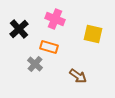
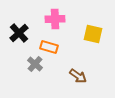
pink cross: rotated 24 degrees counterclockwise
black cross: moved 4 px down
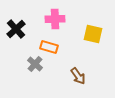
black cross: moved 3 px left, 4 px up
brown arrow: rotated 18 degrees clockwise
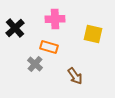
black cross: moved 1 px left, 1 px up
brown arrow: moved 3 px left
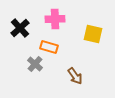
black cross: moved 5 px right
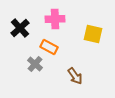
orange rectangle: rotated 12 degrees clockwise
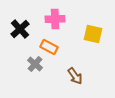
black cross: moved 1 px down
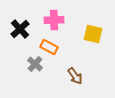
pink cross: moved 1 px left, 1 px down
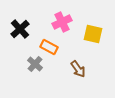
pink cross: moved 8 px right, 2 px down; rotated 24 degrees counterclockwise
brown arrow: moved 3 px right, 7 px up
